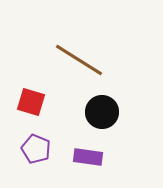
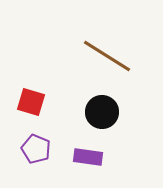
brown line: moved 28 px right, 4 px up
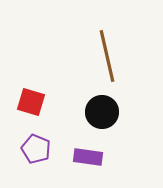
brown line: rotated 45 degrees clockwise
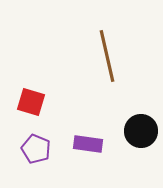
black circle: moved 39 px right, 19 px down
purple rectangle: moved 13 px up
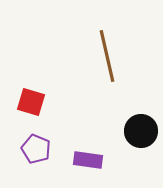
purple rectangle: moved 16 px down
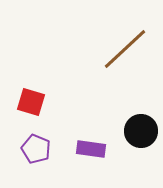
brown line: moved 18 px right, 7 px up; rotated 60 degrees clockwise
purple rectangle: moved 3 px right, 11 px up
